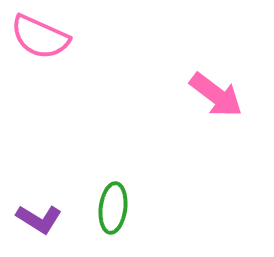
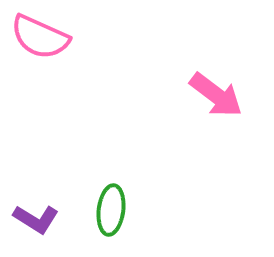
green ellipse: moved 2 px left, 2 px down
purple L-shape: moved 3 px left
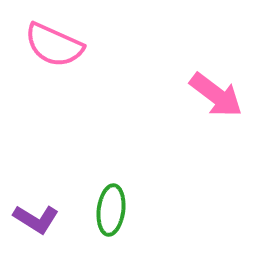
pink semicircle: moved 14 px right, 8 px down
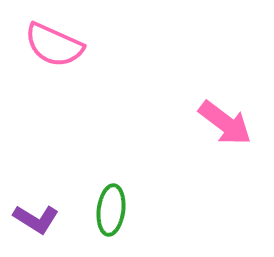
pink arrow: moved 9 px right, 28 px down
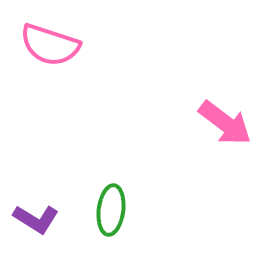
pink semicircle: moved 4 px left; rotated 6 degrees counterclockwise
